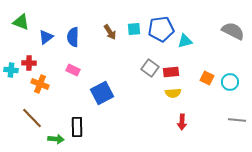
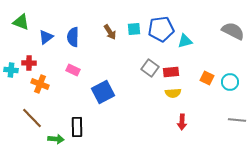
blue square: moved 1 px right, 1 px up
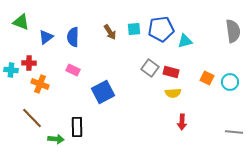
gray semicircle: rotated 55 degrees clockwise
red rectangle: rotated 21 degrees clockwise
gray line: moved 3 px left, 12 px down
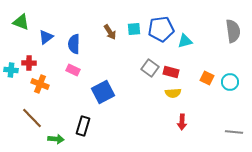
blue semicircle: moved 1 px right, 7 px down
black rectangle: moved 6 px right, 1 px up; rotated 18 degrees clockwise
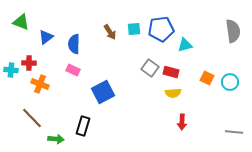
cyan triangle: moved 4 px down
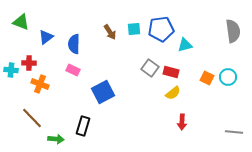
cyan circle: moved 2 px left, 5 px up
yellow semicircle: rotated 35 degrees counterclockwise
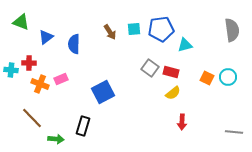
gray semicircle: moved 1 px left, 1 px up
pink rectangle: moved 12 px left, 9 px down; rotated 48 degrees counterclockwise
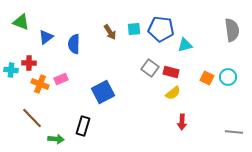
blue pentagon: rotated 15 degrees clockwise
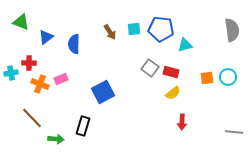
cyan cross: moved 3 px down; rotated 16 degrees counterclockwise
orange square: rotated 32 degrees counterclockwise
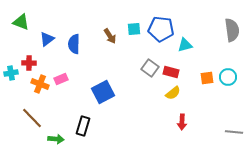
brown arrow: moved 4 px down
blue triangle: moved 1 px right, 2 px down
